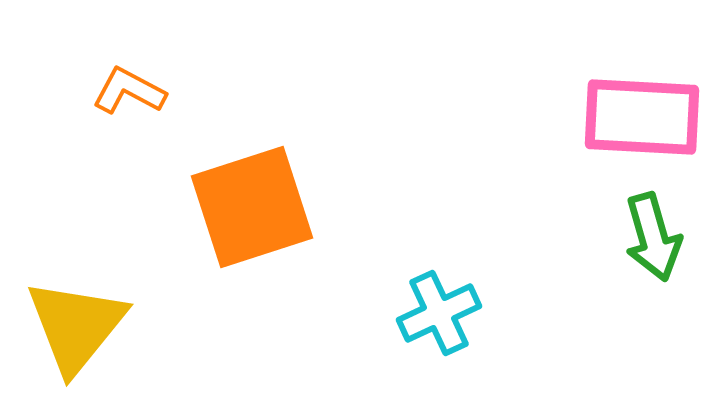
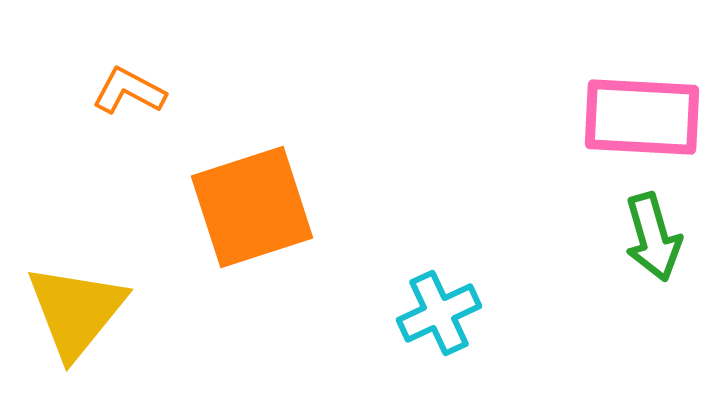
yellow triangle: moved 15 px up
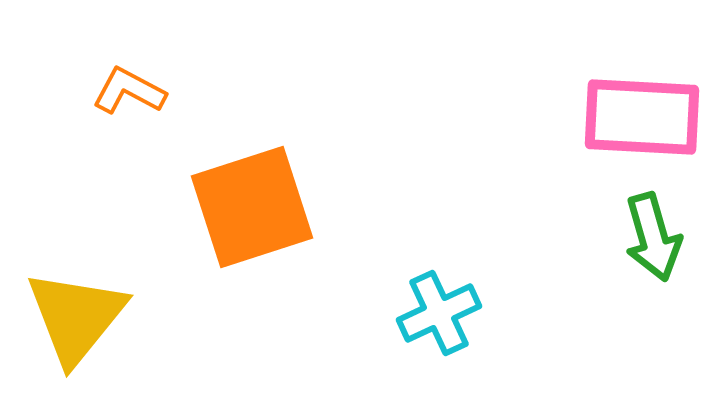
yellow triangle: moved 6 px down
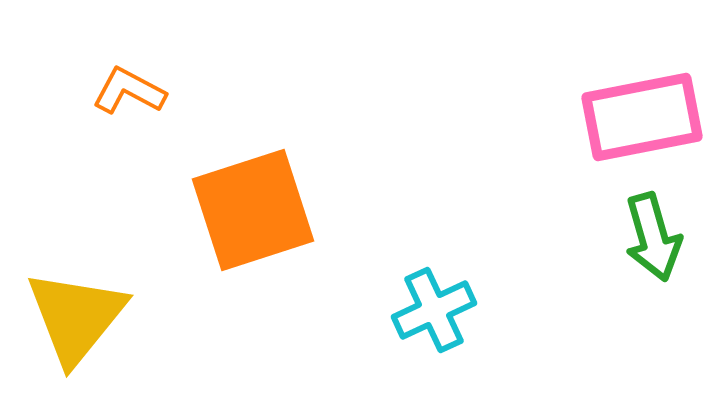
pink rectangle: rotated 14 degrees counterclockwise
orange square: moved 1 px right, 3 px down
cyan cross: moved 5 px left, 3 px up
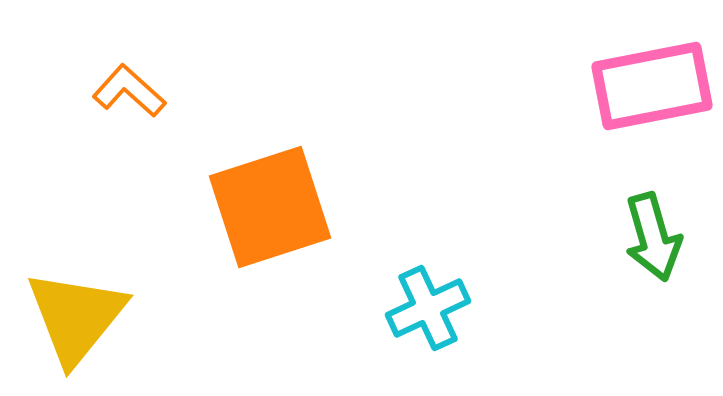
orange L-shape: rotated 14 degrees clockwise
pink rectangle: moved 10 px right, 31 px up
orange square: moved 17 px right, 3 px up
cyan cross: moved 6 px left, 2 px up
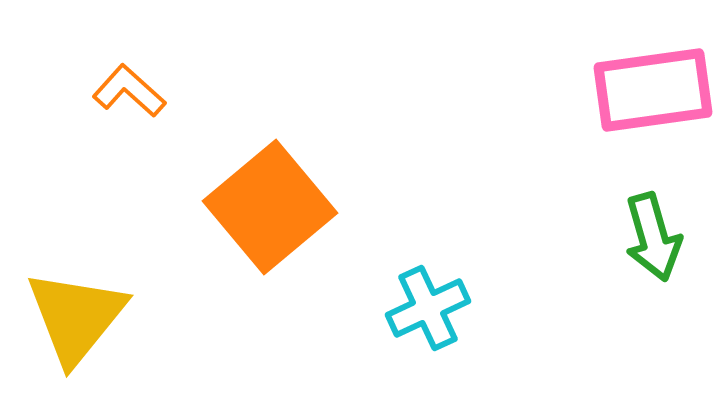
pink rectangle: moved 1 px right, 4 px down; rotated 3 degrees clockwise
orange square: rotated 22 degrees counterclockwise
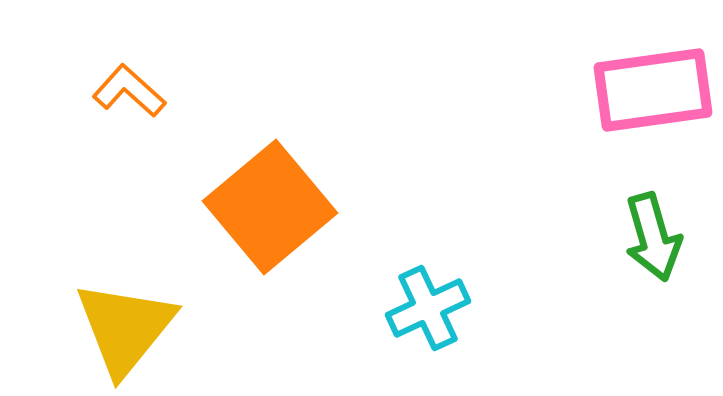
yellow triangle: moved 49 px right, 11 px down
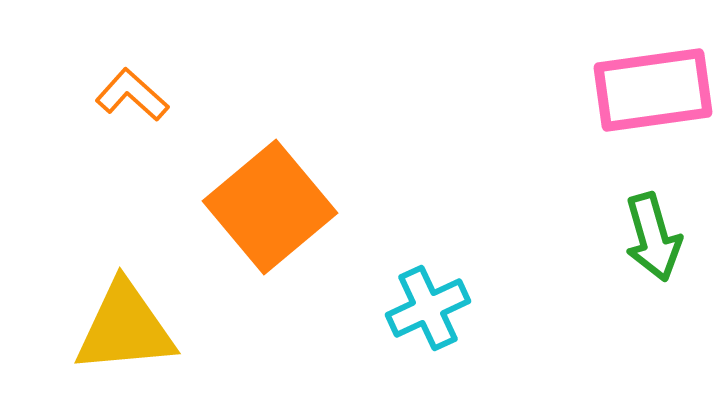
orange L-shape: moved 3 px right, 4 px down
yellow triangle: rotated 46 degrees clockwise
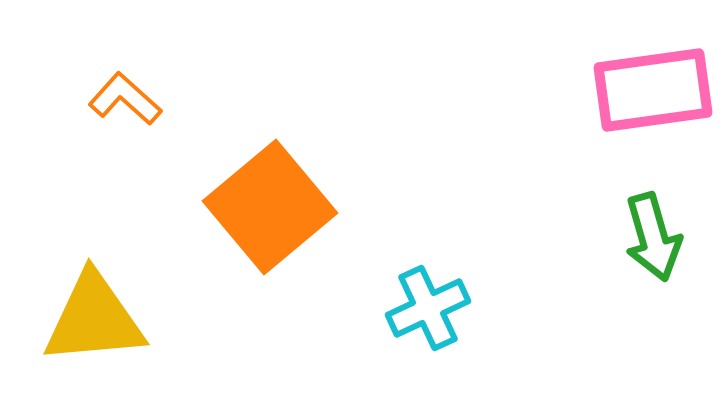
orange L-shape: moved 7 px left, 4 px down
yellow triangle: moved 31 px left, 9 px up
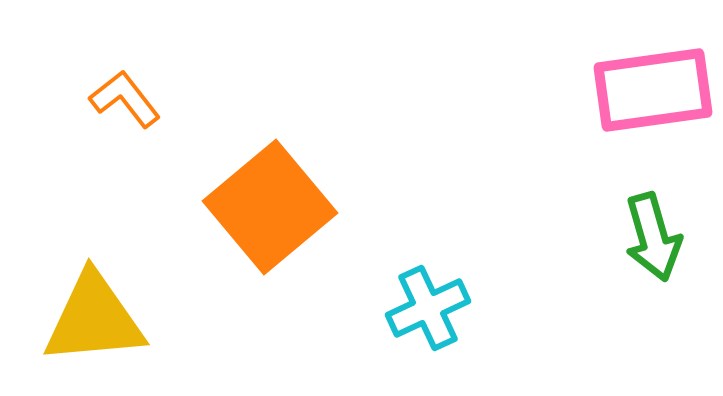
orange L-shape: rotated 10 degrees clockwise
